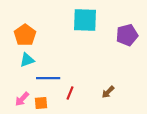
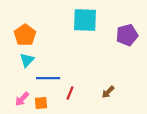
cyan triangle: rotated 28 degrees counterclockwise
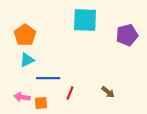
cyan triangle: rotated 21 degrees clockwise
brown arrow: rotated 96 degrees counterclockwise
pink arrow: moved 2 px up; rotated 56 degrees clockwise
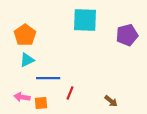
brown arrow: moved 3 px right, 9 px down
